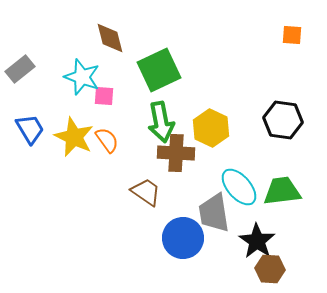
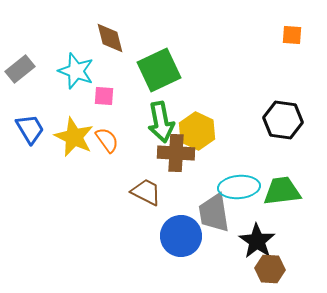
cyan star: moved 6 px left, 6 px up
yellow hexagon: moved 14 px left, 3 px down
cyan ellipse: rotated 54 degrees counterclockwise
brown trapezoid: rotated 8 degrees counterclockwise
blue circle: moved 2 px left, 2 px up
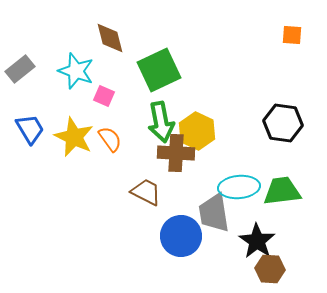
pink square: rotated 20 degrees clockwise
black hexagon: moved 3 px down
orange semicircle: moved 3 px right, 1 px up
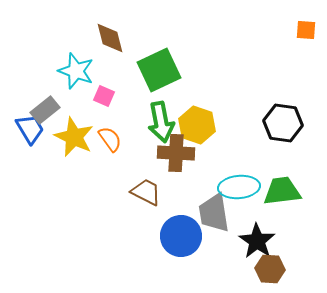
orange square: moved 14 px right, 5 px up
gray rectangle: moved 25 px right, 41 px down
yellow hexagon: moved 6 px up; rotated 6 degrees counterclockwise
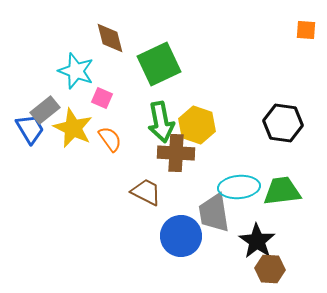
green square: moved 6 px up
pink square: moved 2 px left, 2 px down
yellow star: moved 1 px left, 9 px up
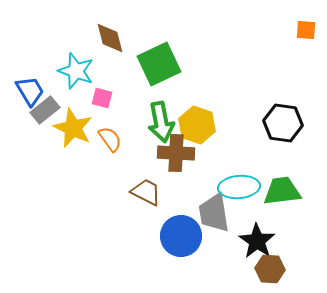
pink square: rotated 10 degrees counterclockwise
blue trapezoid: moved 38 px up
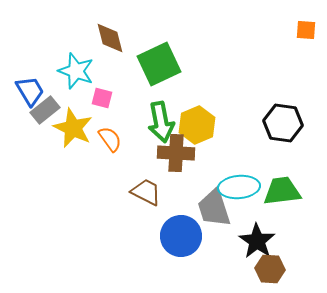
yellow hexagon: rotated 18 degrees clockwise
gray trapezoid: moved 5 px up; rotated 9 degrees counterclockwise
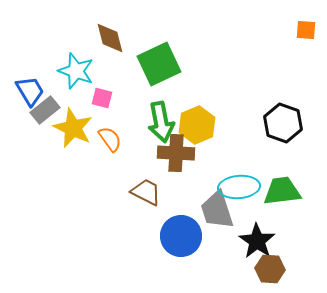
black hexagon: rotated 12 degrees clockwise
gray trapezoid: moved 3 px right, 2 px down
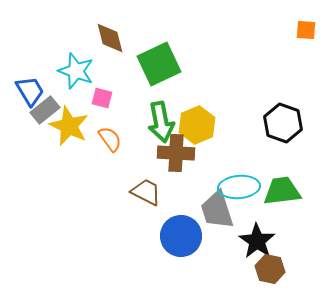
yellow star: moved 4 px left, 2 px up
brown hexagon: rotated 8 degrees clockwise
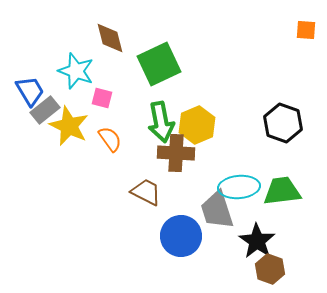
brown hexagon: rotated 8 degrees clockwise
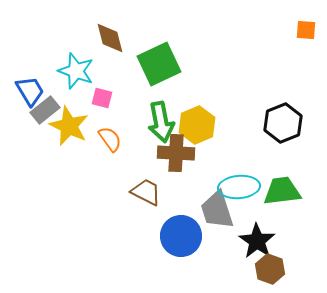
black hexagon: rotated 18 degrees clockwise
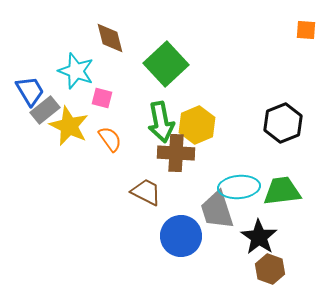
green square: moved 7 px right; rotated 18 degrees counterclockwise
black star: moved 2 px right, 4 px up
